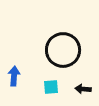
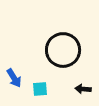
blue arrow: moved 2 px down; rotated 144 degrees clockwise
cyan square: moved 11 px left, 2 px down
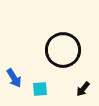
black arrow: rotated 56 degrees counterclockwise
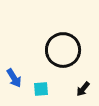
cyan square: moved 1 px right
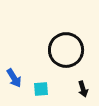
black circle: moved 3 px right
black arrow: rotated 56 degrees counterclockwise
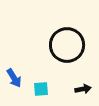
black circle: moved 1 px right, 5 px up
black arrow: rotated 84 degrees counterclockwise
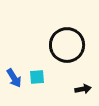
cyan square: moved 4 px left, 12 px up
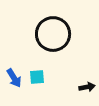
black circle: moved 14 px left, 11 px up
black arrow: moved 4 px right, 2 px up
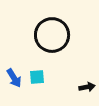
black circle: moved 1 px left, 1 px down
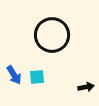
blue arrow: moved 3 px up
black arrow: moved 1 px left
